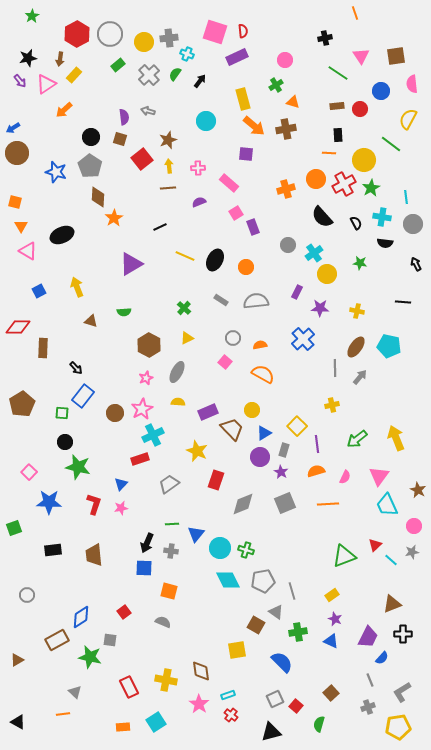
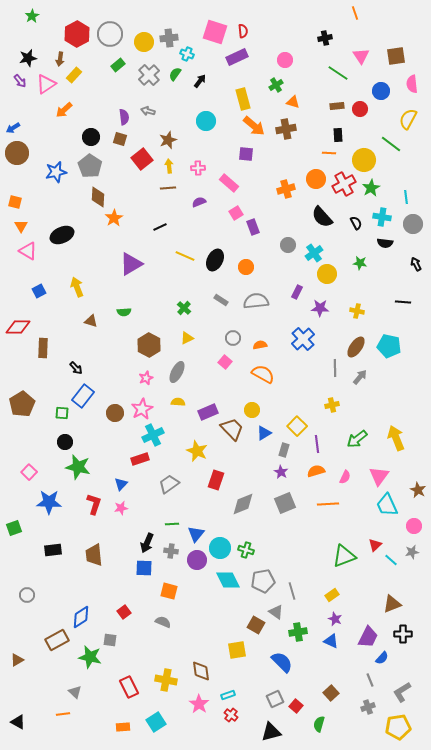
blue star at (56, 172): rotated 30 degrees counterclockwise
purple circle at (260, 457): moved 63 px left, 103 px down
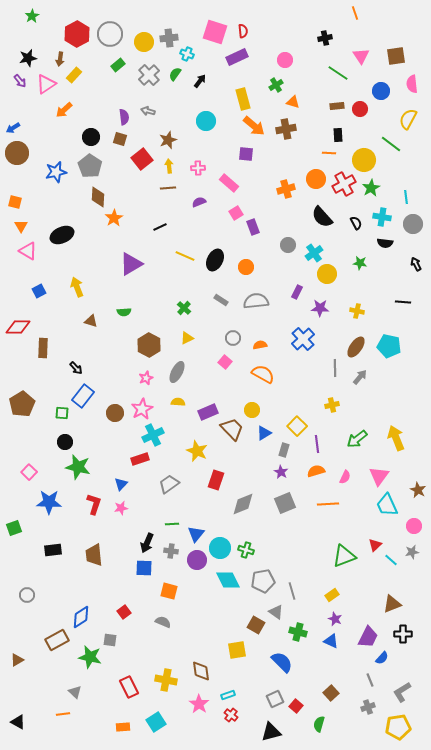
green cross at (298, 632): rotated 24 degrees clockwise
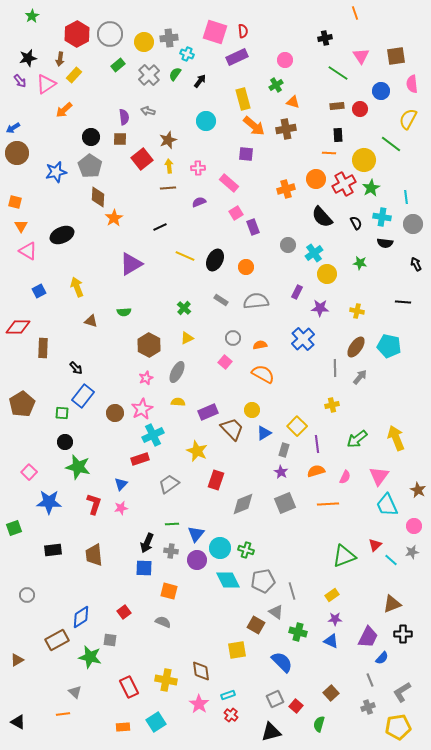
brown square at (120, 139): rotated 16 degrees counterclockwise
purple star at (335, 619): rotated 24 degrees counterclockwise
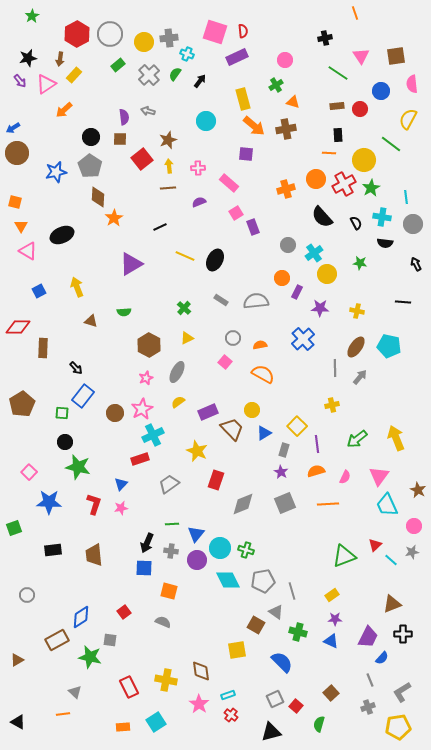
orange circle at (246, 267): moved 36 px right, 11 px down
yellow semicircle at (178, 402): rotated 40 degrees counterclockwise
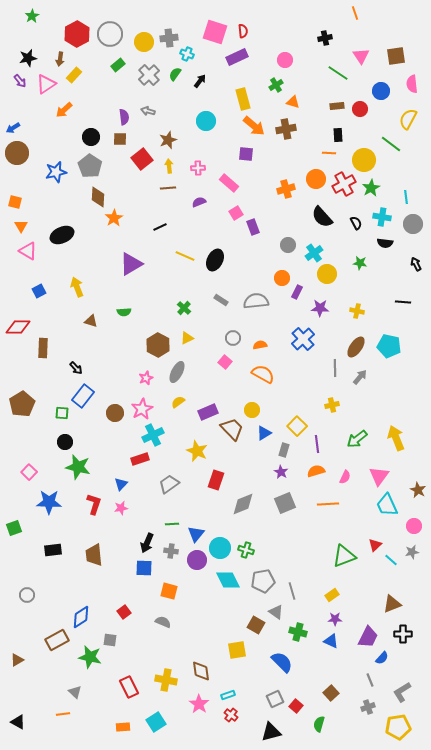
brown hexagon at (149, 345): moved 9 px right
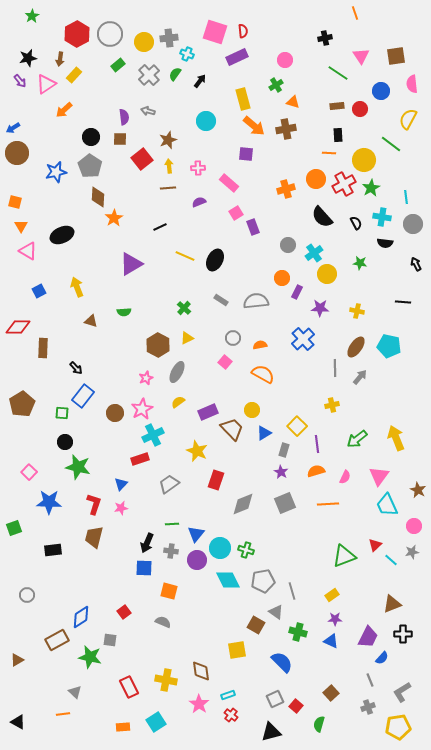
brown trapezoid at (94, 555): moved 18 px up; rotated 20 degrees clockwise
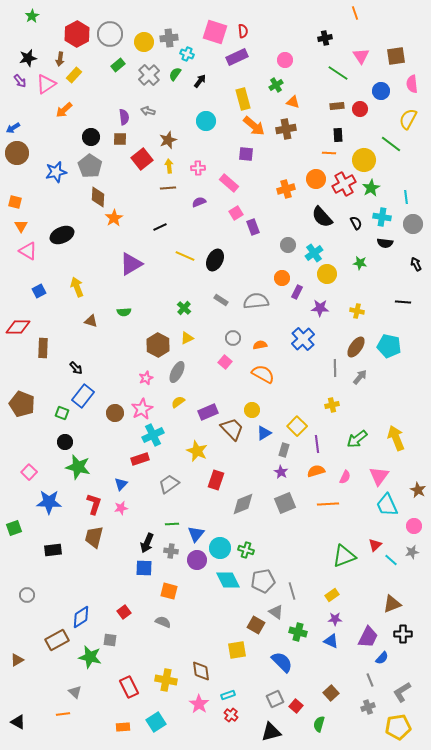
brown pentagon at (22, 404): rotated 20 degrees counterclockwise
green square at (62, 413): rotated 16 degrees clockwise
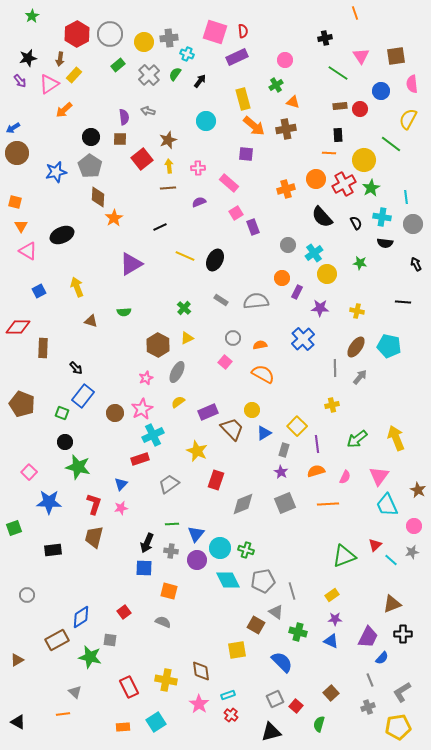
pink triangle at (46, 84): moved 3 px right
brown rectangle at (337, 106): moved 3 px right
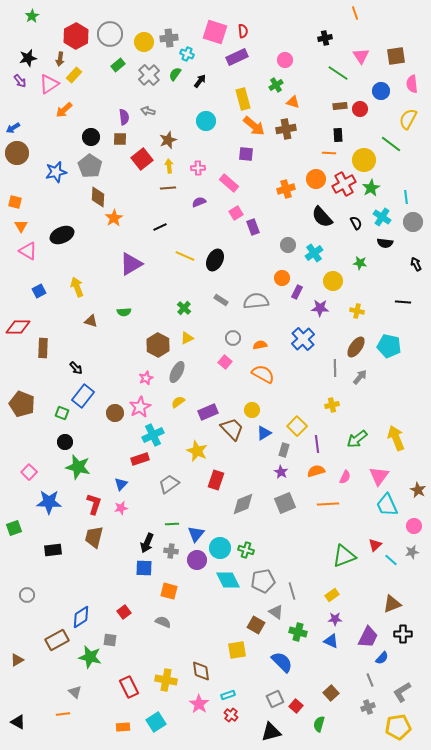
red hexagon at (77, 34): moved 1 px left, 2 px down
cyan cross at (382, 217): rotated 24 degrees clockwise
gray circle at (413, 224): moved 2 px up
yellow circle at (327, 274): moved 6 px right, 7 px down
pink star at (142, 409): moved 2 px left, 2 px up
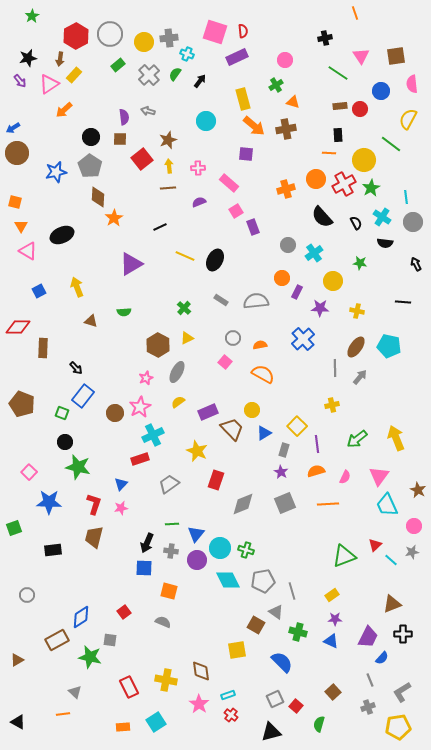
pink square at (236, 213): moved 2 px up
brown square at (331, 693): moved 2 px right, 1 px up
